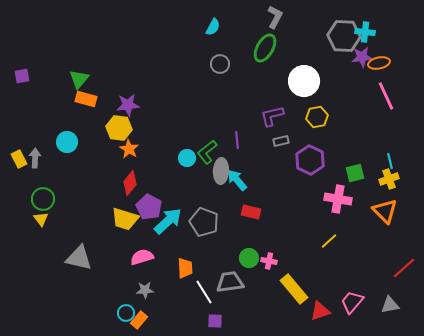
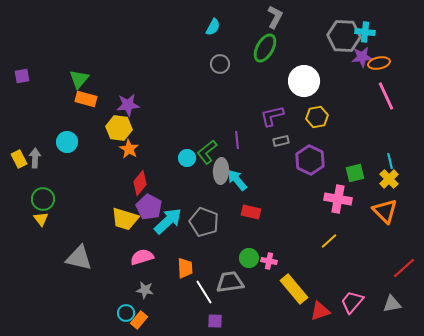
yellow cross at (389, 179): rotated 24 degrees counterclockwise
red diamond at (130, 183): moved 10 px right
gray star at (145, 290): rotated 12 degrees clockwise
gray triangle at (390, 305): moved 2 px right, 1 px up
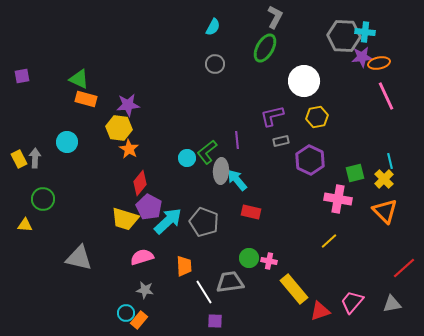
gray circle at (220, 64): moved 5 px left
green triangle at (79, 79): rotated 45 degrees counterclockwise
yellow cross at (389, 179): moved 5 px left
yellow triangle at (41, 219): moved 16 px left, 6 px down; rotated 49 degrees counterclockwise
orange trapezoid at (185, 268): moved 1 px left, 2 px up
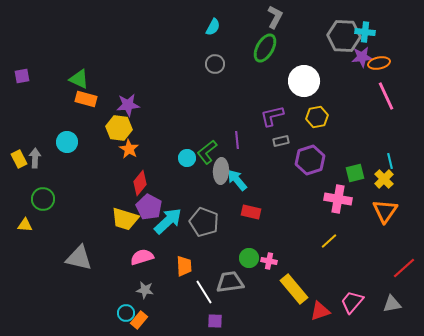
purple hexagon at (310, 160): rotated 16 degrees clockwise
orange triangle at (385, 211): rotated 20 degrees clockwise
